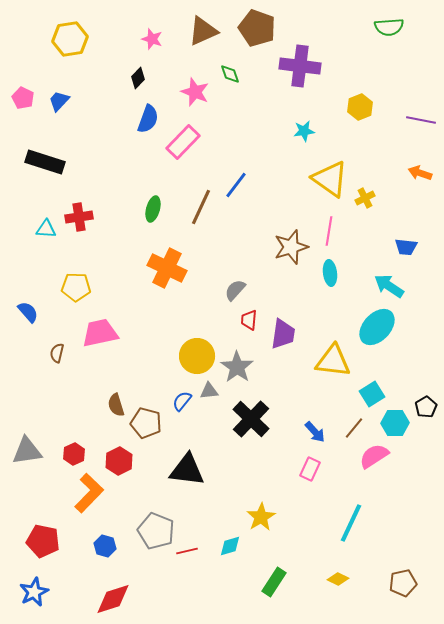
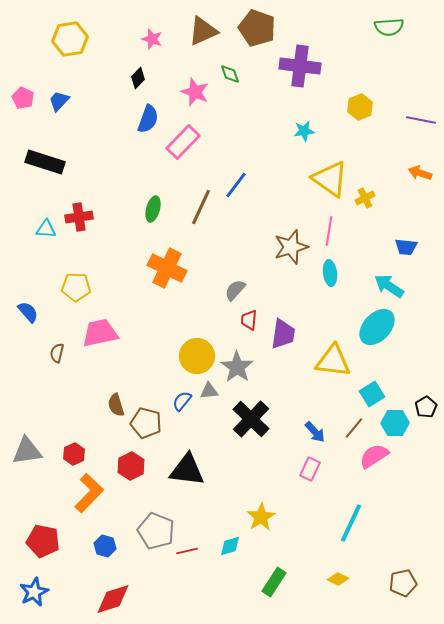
red hexagon at (119, 461): moved 12 px right, 5 px down
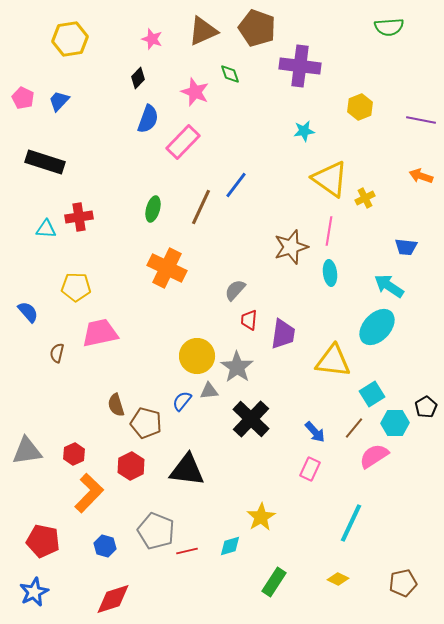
orange arrow at (420, 173): moved 1 px right, 3 px down
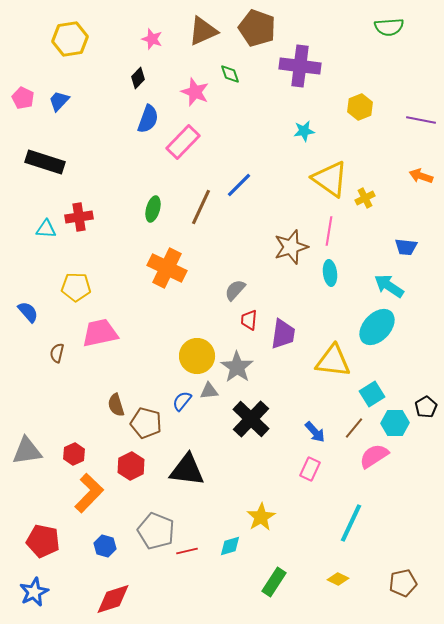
blue line at (236, 185): moved 3 px right; rotated 8 degrees clockwise
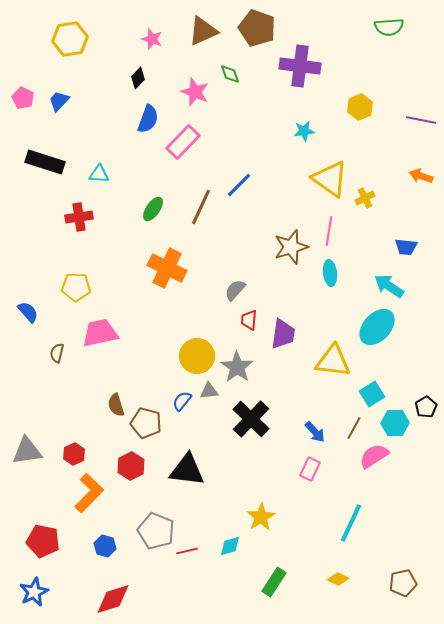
green ellipse at (153, 209): rotated 20 degrees clockwise
cyan triangle at (46, 229): moved 53 px right, 55 px up
brown line at (354, 428): rotated 10 degrees counterclockwise
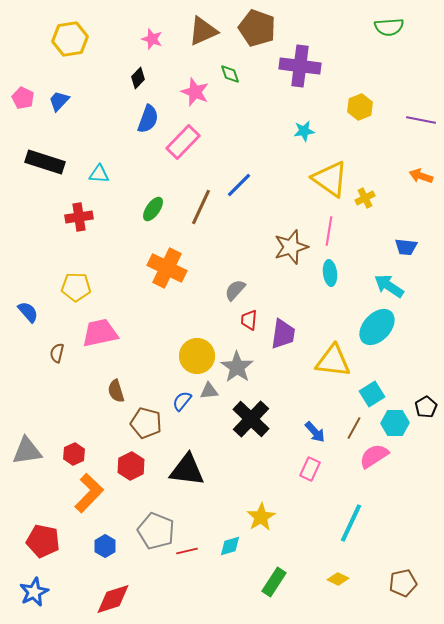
brown semicircle at (116, 405): moved 14 px up
blue hexagon at (105, 546): rotated 15 degrees clockwise
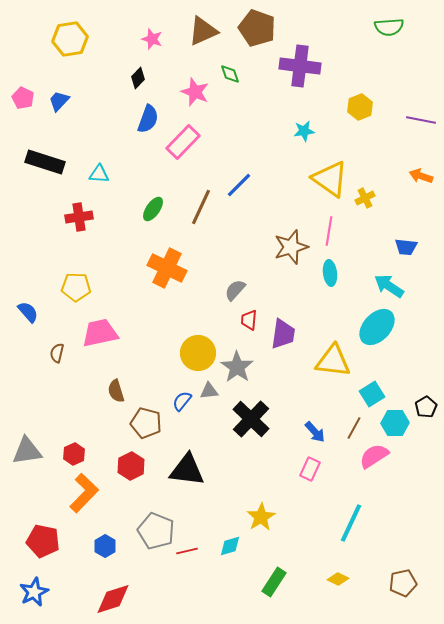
yellow circle at (197, 356): moved 1 px right, 3 px up
orange L-shape at (89, 493): moved 5 px left
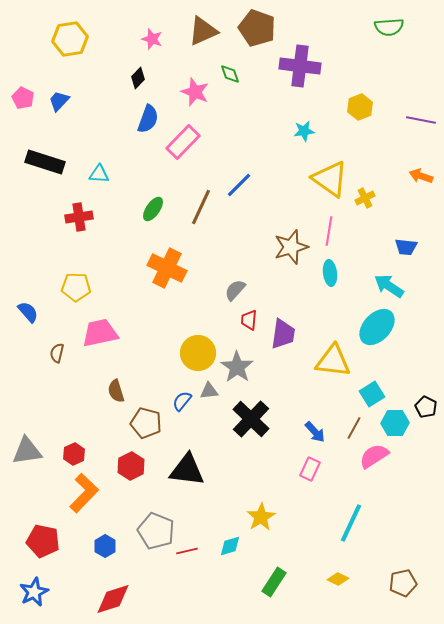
black pentagon at (426, 407): rotated 15 degrees counterclockwise
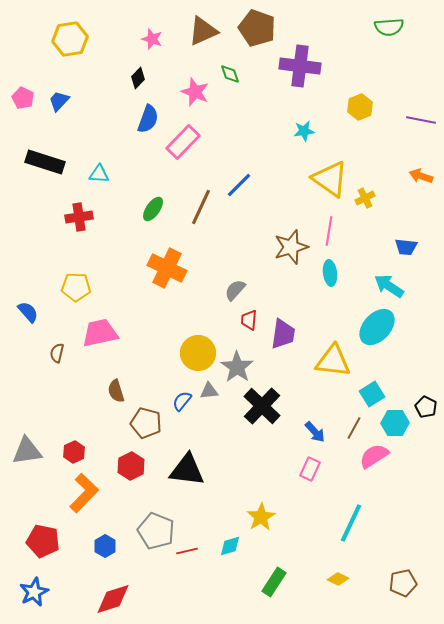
black cross at (251, 419): moved 11 px right, 13 px up
red hexagon at (74, 454): moved 2 px up
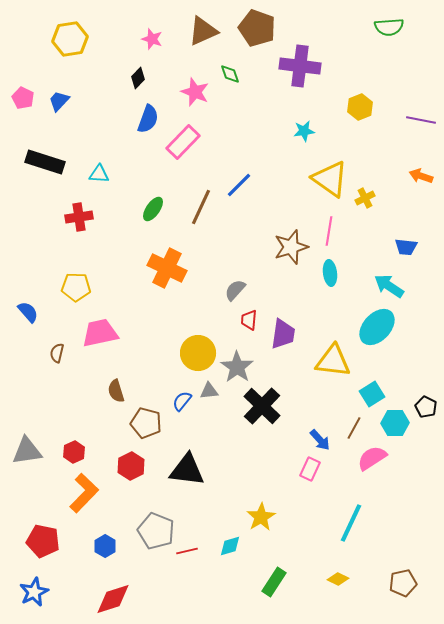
blue arrow at (315, 432): moved 5 px right, 8 px down
pink semicircle at (374, 456): moved 2 px left, 2 px down
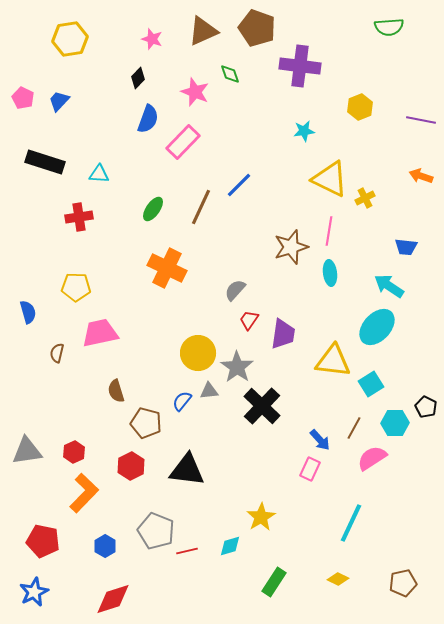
yellow triangle at (330, 179): rotated 9 degrees counterclockwise
blue semicircle at (28, 312): rotated 25 degrees clockwise
red trapezoid at (249, 320): rotated 30 degrees clockwise
cyan square at (372, 394): moved 1 px left, 10 px up
